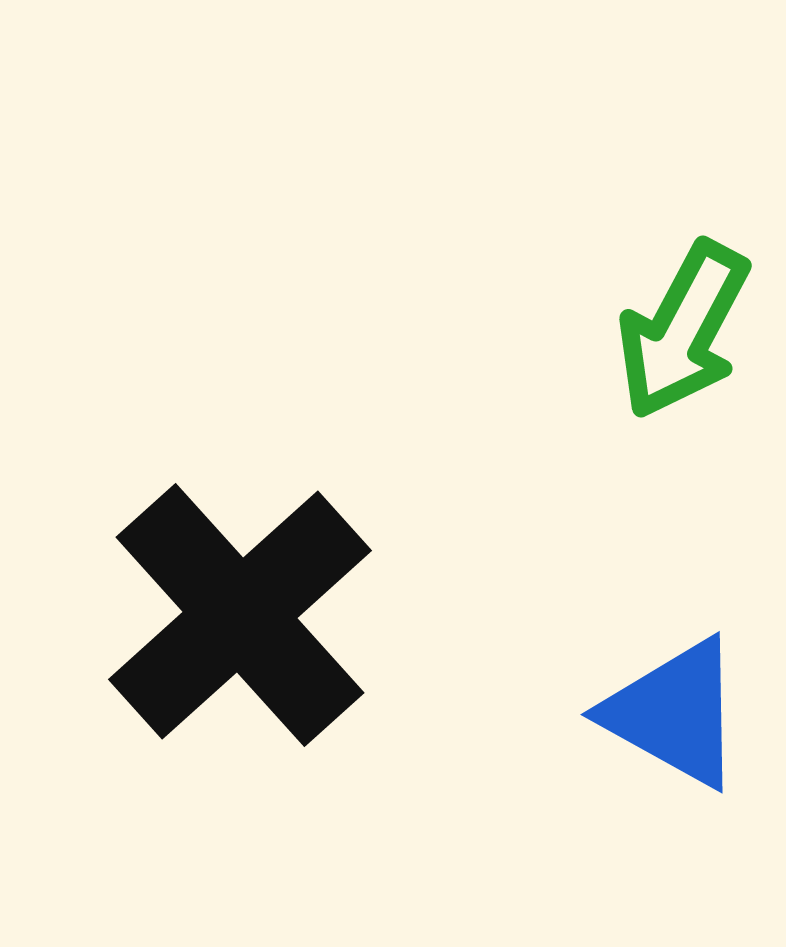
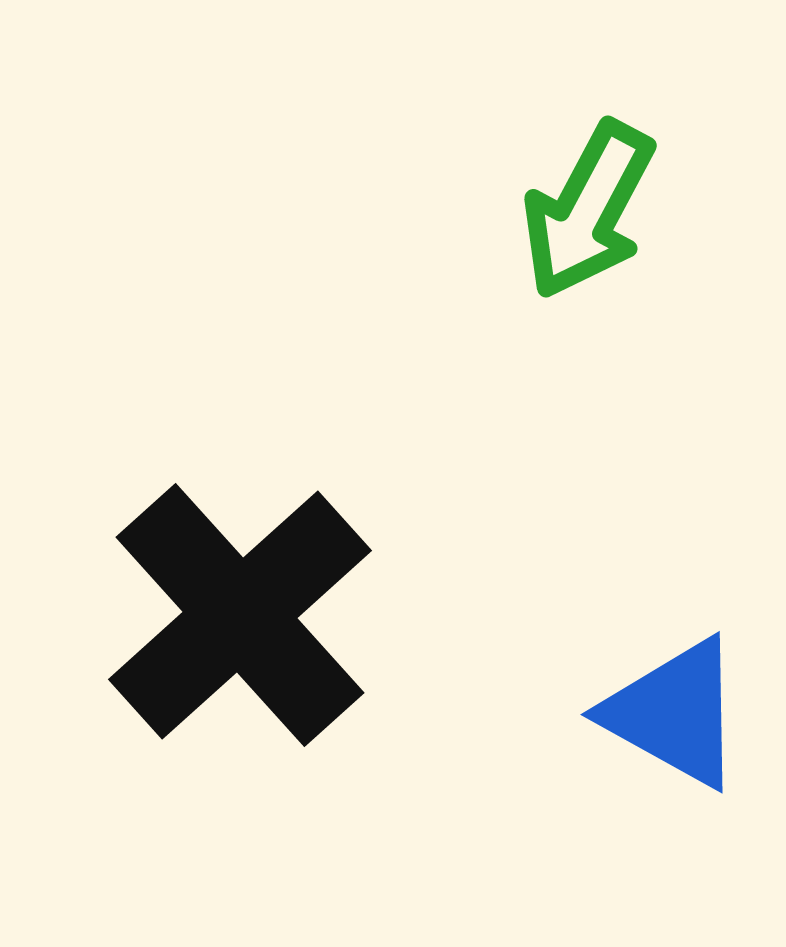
green arrow: moved 95 px left, 120 px up
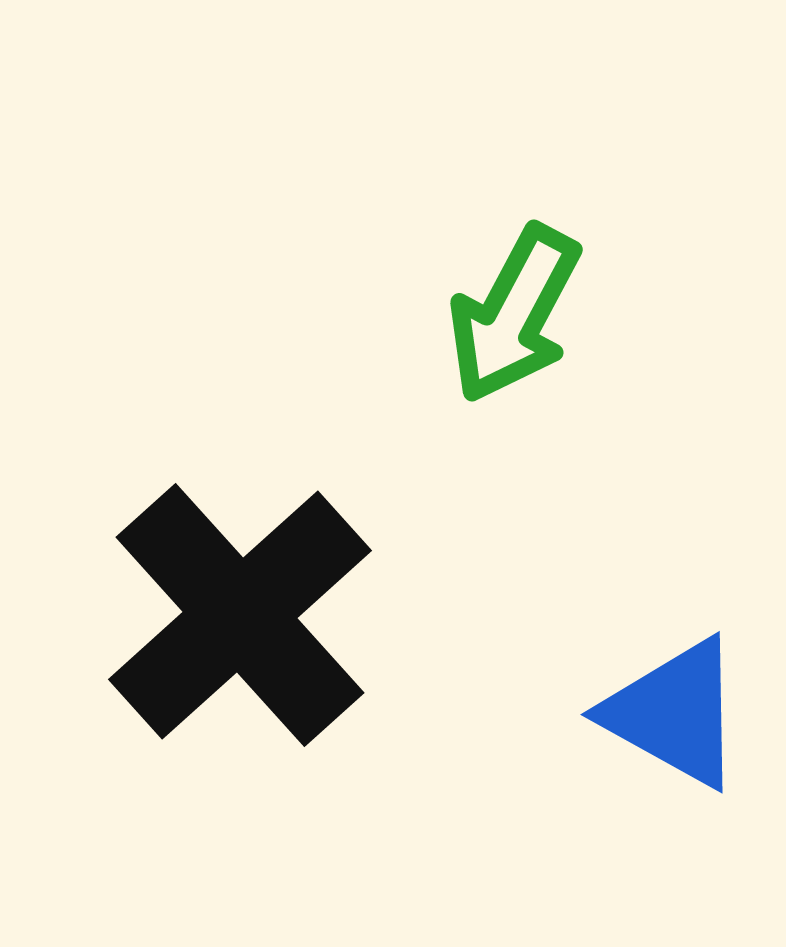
green arrow: moved 74 px left, 104 px down
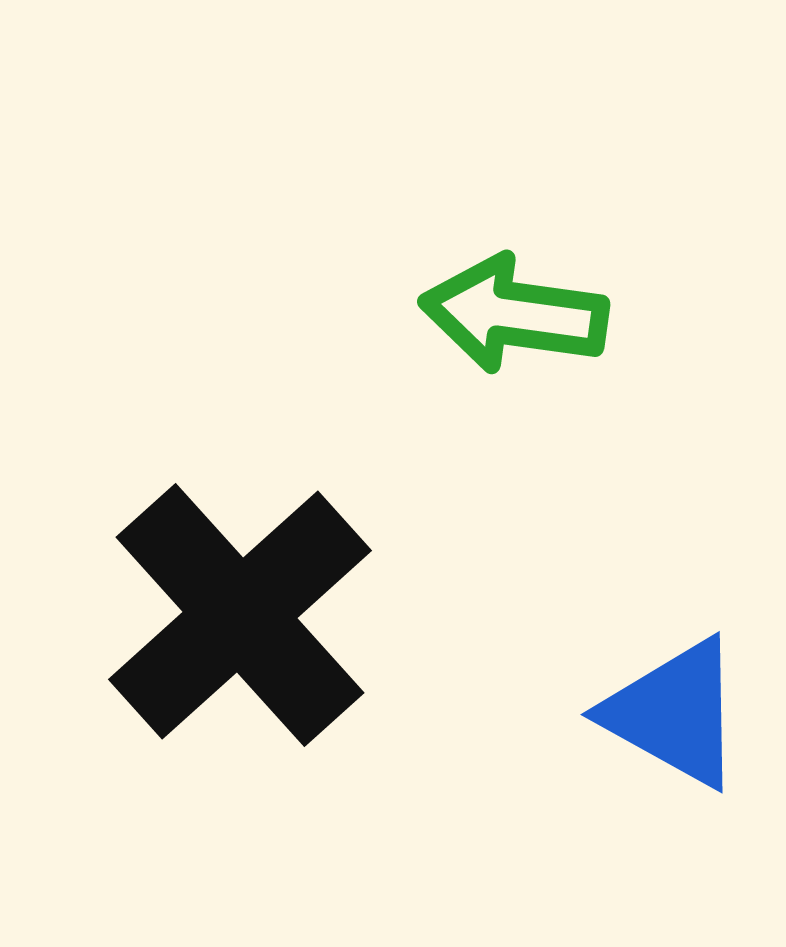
green arrow: rotated 70 degrees clockwise
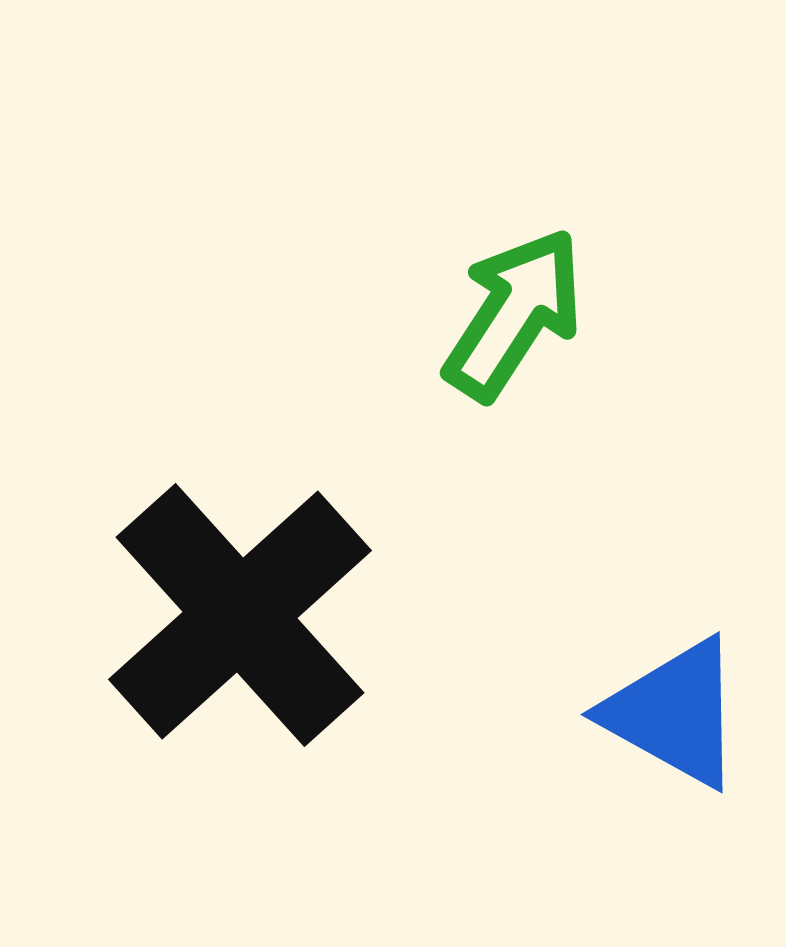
green arrow: rotated 115 degrees clockwise
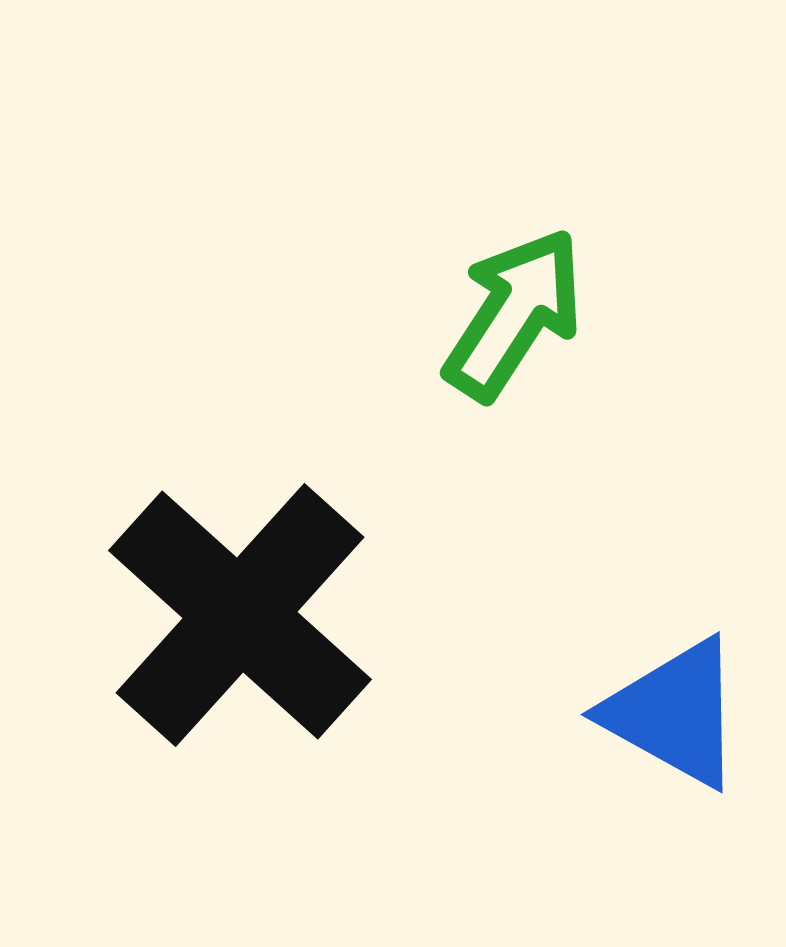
black cross: rotated 6 degrees counterclockwise
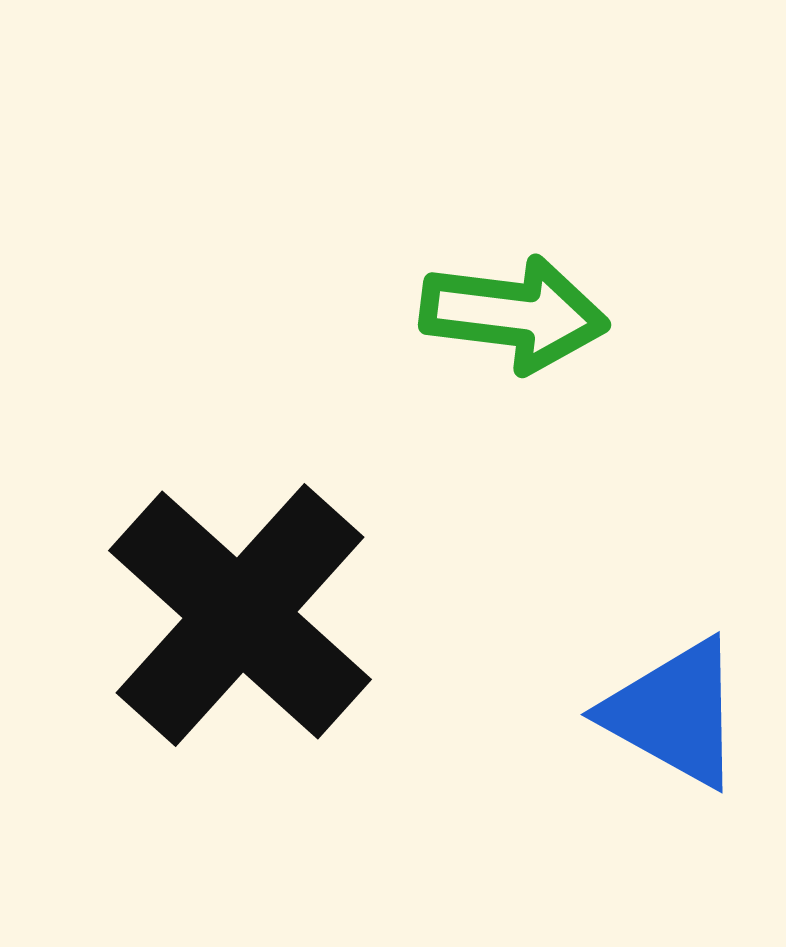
green arrow: rotated 64 degrees clockwise
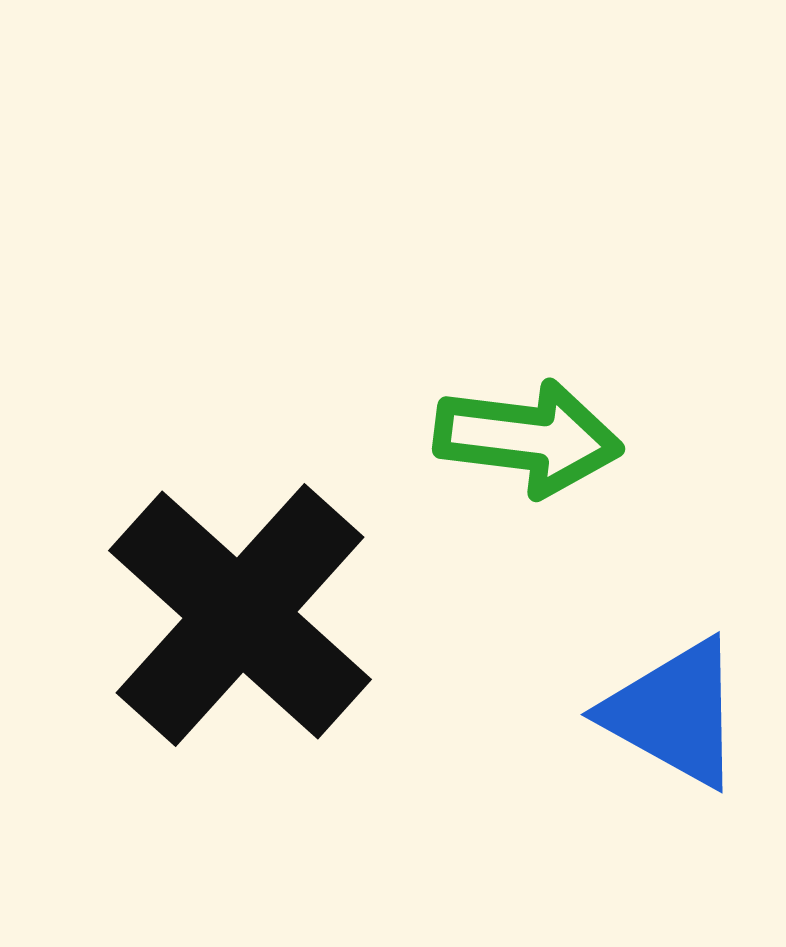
green arrow: moved 14 px right, 124 px down
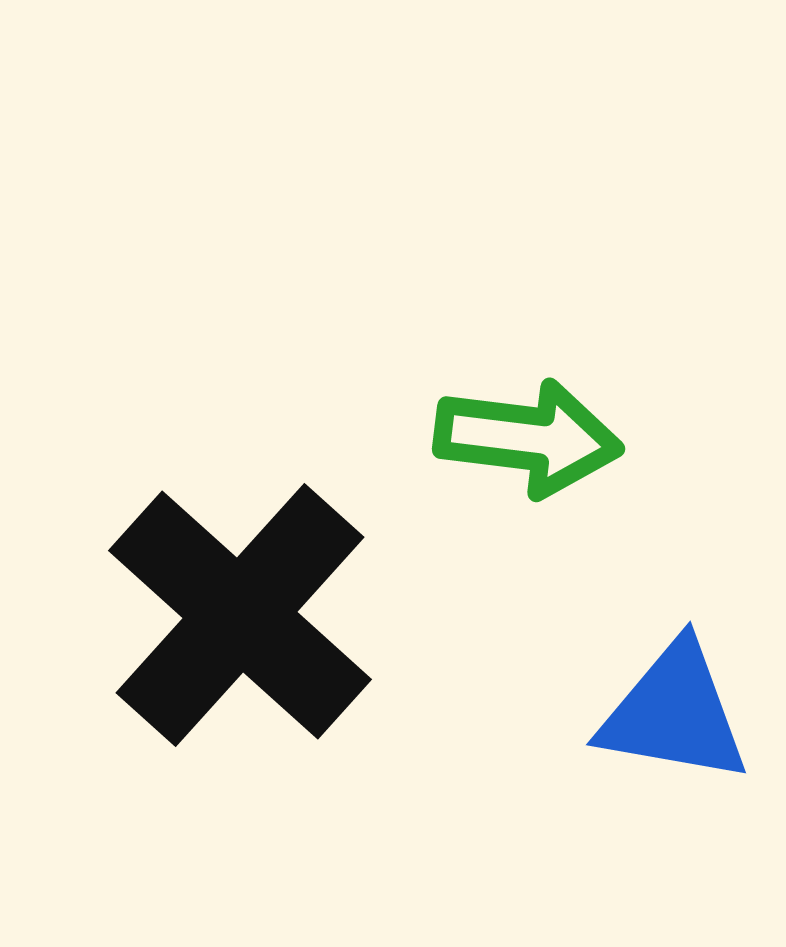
blue triangle: rotated 19 degrees counterclockwise
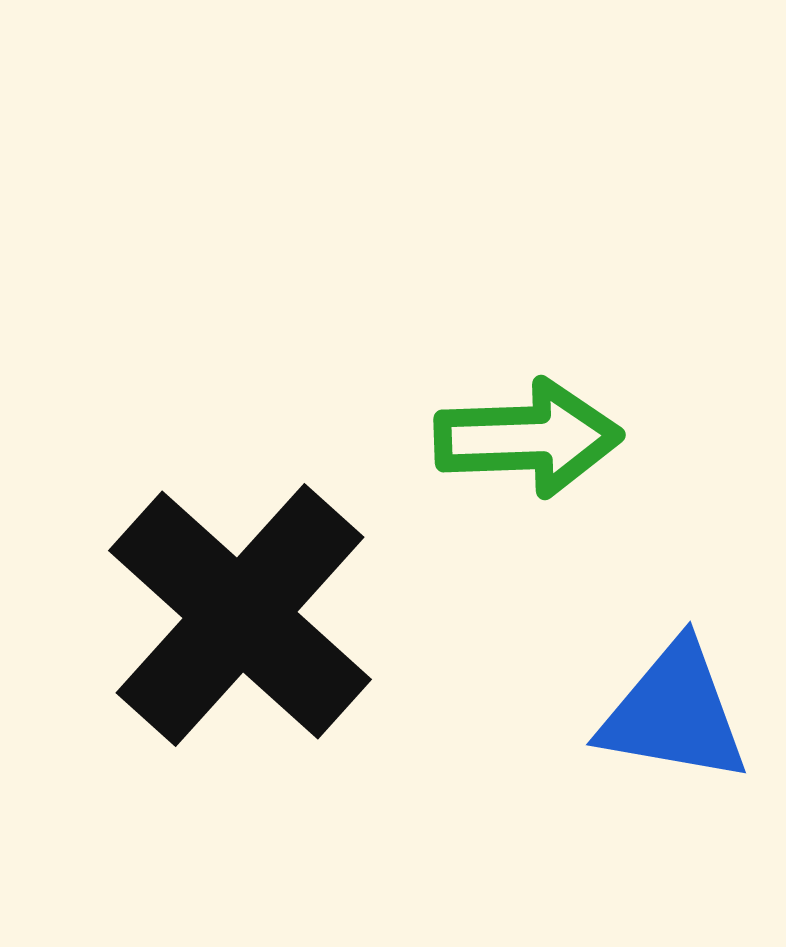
green arrow: rotated 9 degrees counterclockwise
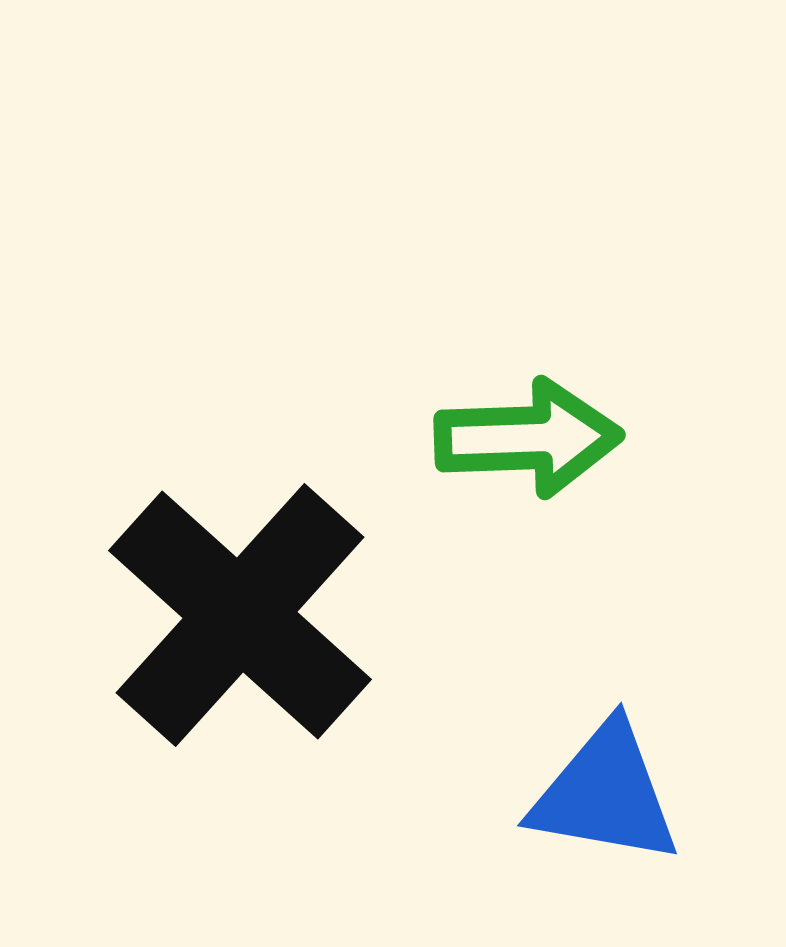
blue triangle: moved 69 px left, 81 px down
